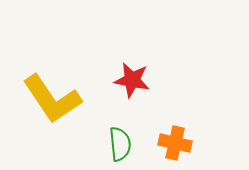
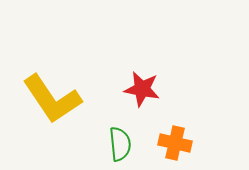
red star: moved 10 px right, 9 px down
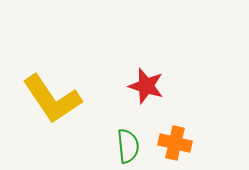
red star: moved 4 px right, 3 px up; rotated 6 degrees clockwise
green semicircle: moved 8 px right, 2 px down
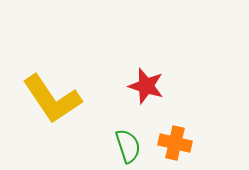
green semicircle: rotated 12 degrees counterclockwise
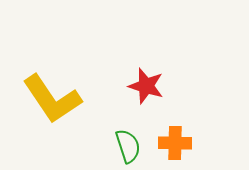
orange cross: rotated 12 degrees counterclockwise
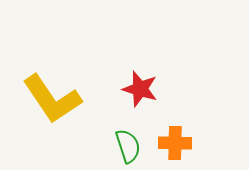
red star: moved 6 px left, 3 px down
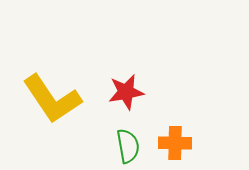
red star: moved 14 px left, 3 px down; rotated 27 degrees counterclockwise
green semicircle: rotated 8 degrees clockwise
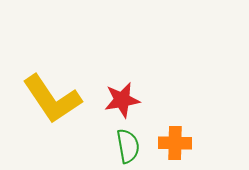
red star: moved 4 px left, 8 px down
